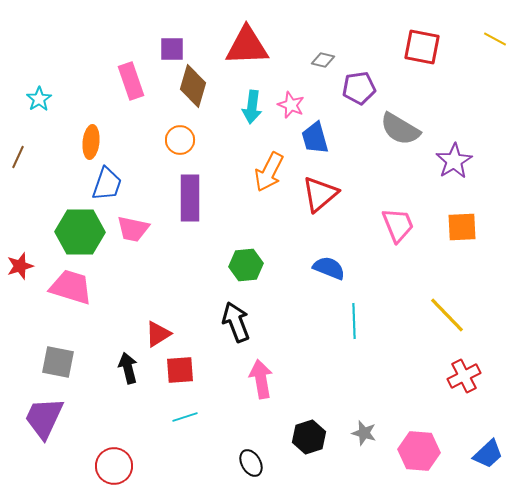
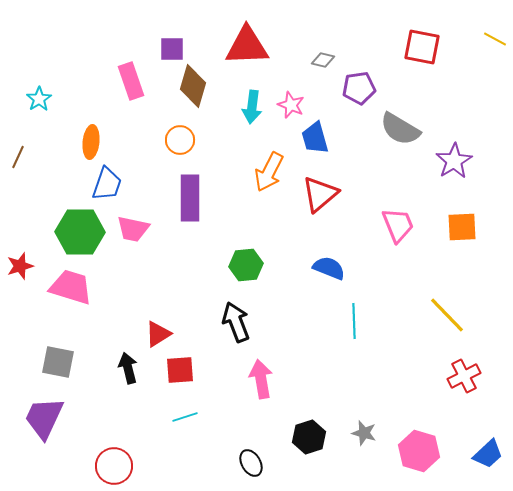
pink hexagon at (419, 451): rotated 12 degrees clockwise
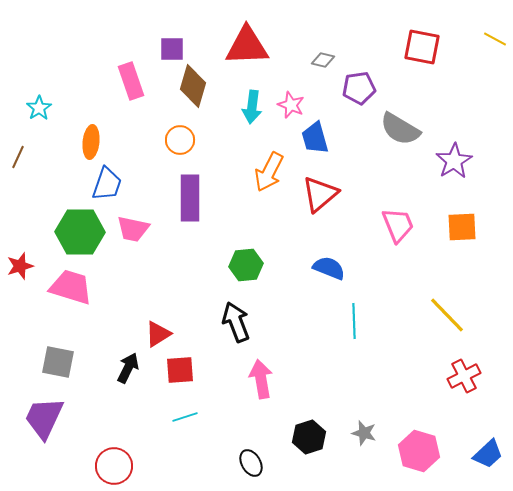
cyan star at (39, 99): moved 9 px down
black arrow at (128, 368): rotated 40 degrees clockwise
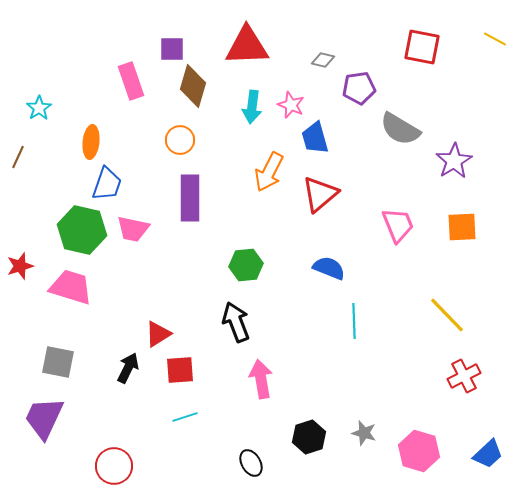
green hexagon at (80, 232): moved 2 px right, 2 px up; rotated 12 degrees clockwise
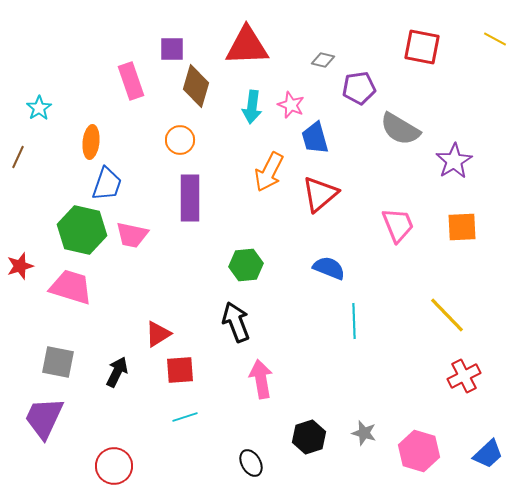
brown diamond at (193, 86): moved 3 px right
pink trapezoid at (133, 229): moved 1 px left, 6 px down
black arrow at (128, 368): moved 11 px left, 4 px down
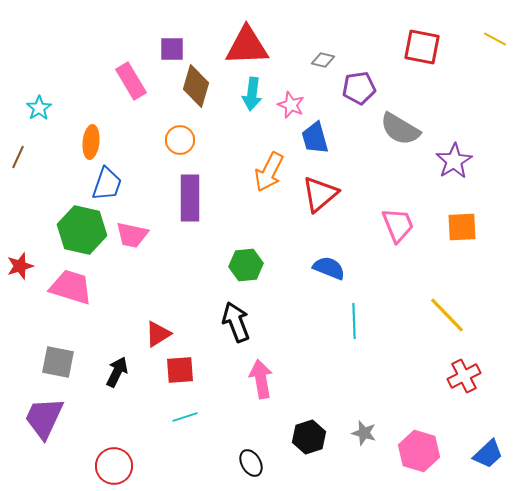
pink rectangle at (131, 81): rotated 12 degrees counterclockwise
cyan arrow at (252, 107): moved 13 px up
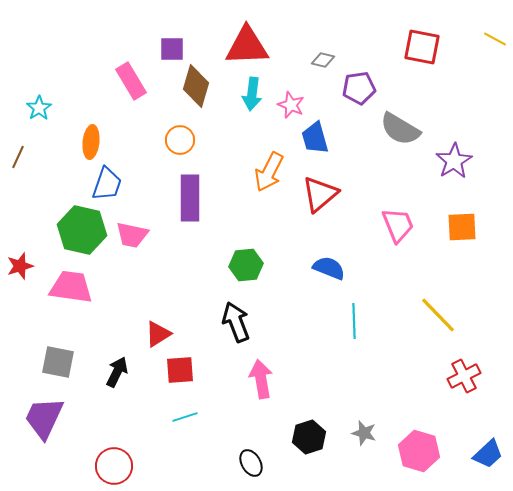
pink trapezoid at (71, 287): rotated 9 degrees counterclockwise
yellow line at (447, 315): moved 9 px left
